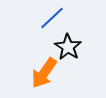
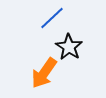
black star: moved 1 px right
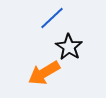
orange arrow: rotated 24 degrees clockwise
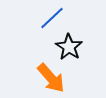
orange arrow: moved 7 px right, 5 px down; rotated 100 degrees counterclockwise
